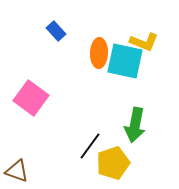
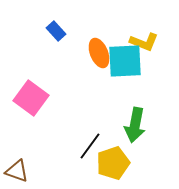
orange ellipse: rotated 24 degrees counterclockwise
cyan square: rotated 15 degrees counterclockwise
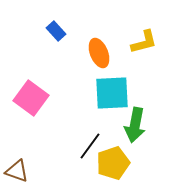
yellow L-shape: rotated 36 degrees counterclockwise
cyan square: moved 13 px left, 32 px down
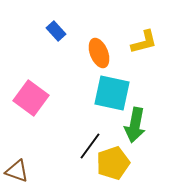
cyan square: rotated 15 degrees clockwise
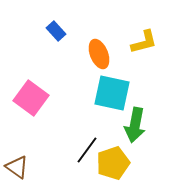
orange ellipse: moved 1 px down
black line: moved 3 px left, 4 px down
brown triangle: moved 4 px up; rotated 15 degrees clockwise
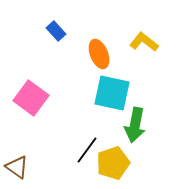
yellow L-shape: rotated 128 degrees counterclockwise
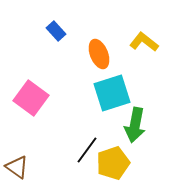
cyan square: rotated 30 degrees counterclockwise
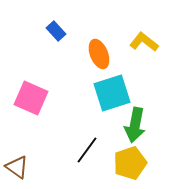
pink square: rotated 12 degrees counterclockwise
yellow pentagon: moved 17 px right
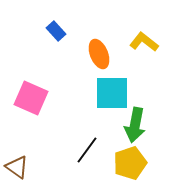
cyan square: rotated 18 degrees clockwise
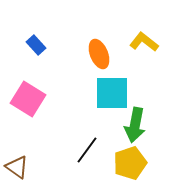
blue rectangle: moved 20 px left, 14 px down
pink square: moved 3 px left, 1 px down; rotated 8 degrees clockwise
